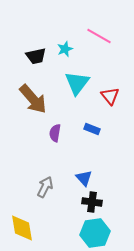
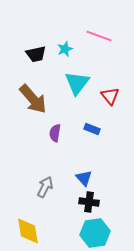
pink line: rotated 10 degrees counterclockwise
black trapezoid: moved 2 px up
black cross: moved 3 px left
yellow diamond: moved 6 px right, 3 px down
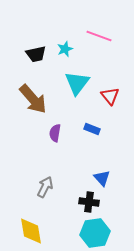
blue triangle: moved 18 px right
yellow diamond: moved 3 px right
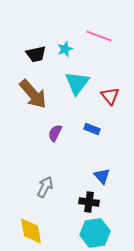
brown arrow: moved 5 px up
purple semicircle: rotated 18 degrees clockwise
blue triangle: moved 2 px up
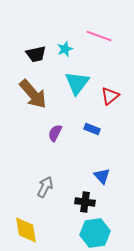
red triangle: rotated 30 degrees clockwise
black cross: moved 4 px left
yellow diamond: moved 5 px left, 1 px up
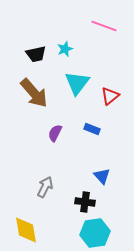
pink line: moved 5 px right, 10 px up
brown arrow: moved 1 px right, 1 px up
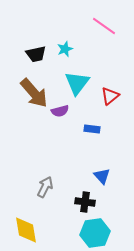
pink line: rotated 15 degrees clockwise
blue rectangle: rotated 14 degrees counterclockwise
purple semicircle: moved 5 px right, 22 px up; rotated 132 degrees counterclockwise
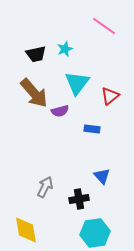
black cross: moved 6 px left, 3 px up; rotated 18 degrees counterclockwise
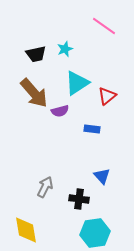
cyan triangle: rotated 20 degrees clockwise
red triangle: moved 3 px left
black cross: rotated 18 degrees clockwise
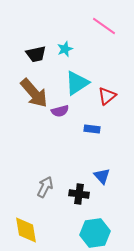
black cross: moved 5 px up
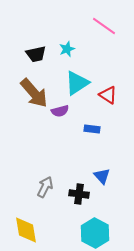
cyan star: moved 2 px right
red triangle: moved 1 px right, 1 px up; rotated 48 degrees counterclockwise
cyan hexagon: rotated 24 degrees counterclockwise
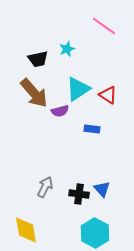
black trapezoid: moved 2 px right, 5 px down
cyan triangle: moved 1 px right, 6 px down
blue triangle: moved 13 px down
